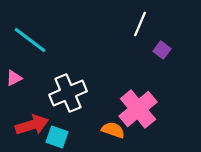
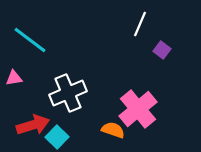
pink triangle: rotated 18 degrees clockwise
red arrow: moved 1 px right
cyan square: rotated 25 degrees clockwise
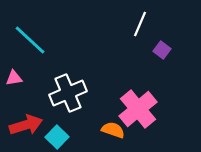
cyan line: rotated 6 degrees clockwise
red arrow: moved 7 px left
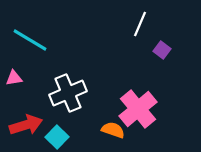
cyan line: rotated 12 degrees counterclockwise
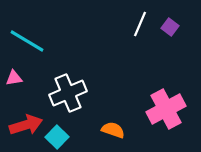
cyan line: moved 3 px left, 1 px down
purple square: moved 8 px right, 23 px up
pink cross: moved 28 px right; rotated 12 degrees clockwise
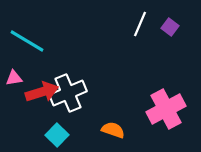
red arrow: moved 16 px right, 33 px up
cyan square: moved 2 px up
